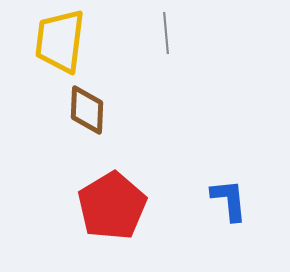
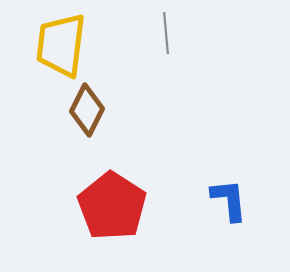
yellow trapezoid: moved 1 px right, 4 px down
brown diamond: rotated 24 degrees clockwise
red pentagon: rotated 8 degrees counterclockwise
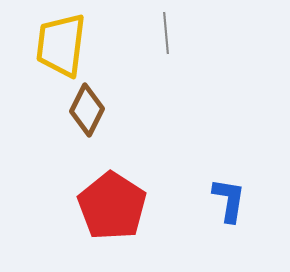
blue L-shape: rotated 15 degrees clockwise
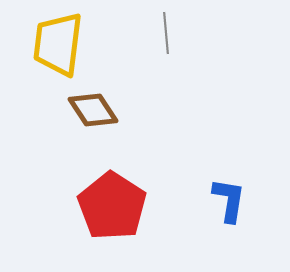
yellow trapezoid: moved 3 px left, 1 px up
brown diamond: moved 6 px right; rotated 60 degrees counterclockwise
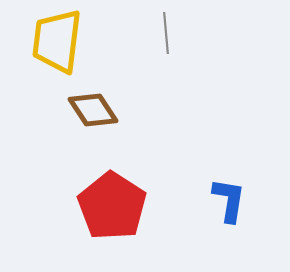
yellow trapezoid: moved 1 px left, 3 px up
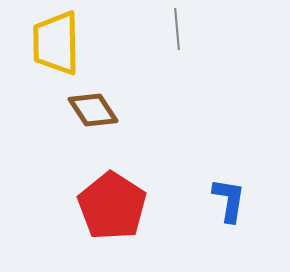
gray line: moved 11 px right, 4 px up
yellow trapezoid: moved 1 px left, 2 px down; rotated 8 degrees counterclockwise
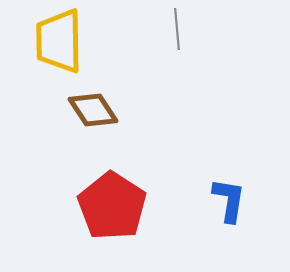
yellow trapezoid: moved 3 px right, 2 px up
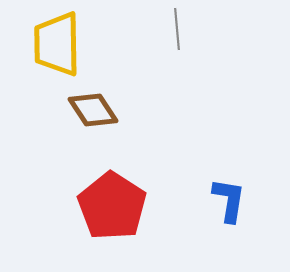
yellow trapezoid: moved 2 px left, 3 px down
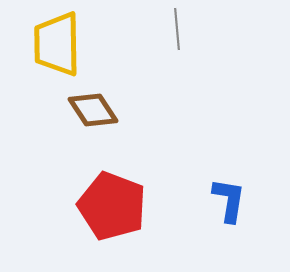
red pentagon: rotated 12 degrees counterclockwise
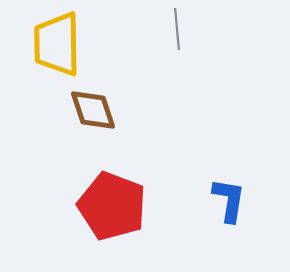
brown diamond: rotated 15 degrees clockwise
